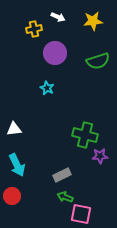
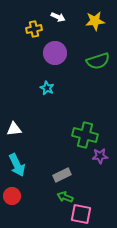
yellow star: moved 2 px right
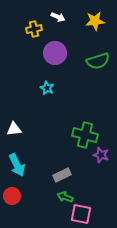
purple star: moved 1 px right, 1 px up; rotated 21 degrees clockwise
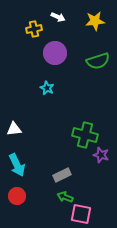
red circle: moved 5 px right
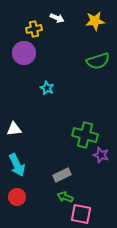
white arrow: moved 1 px left, 1 px down
purple circle: moved 31 px left
red circle: moved 1 px down
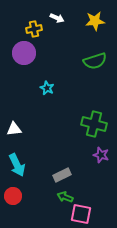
green semicircle: moved 3 px left
green cross: moved 9 px right, 11 px up
red circle: moved 4 px left, 1 px up
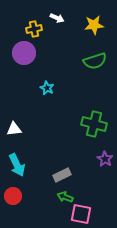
yellow star: moved 1 px left, 4 px down
purple star: moved 4 px right, 4 px down; rotated 14 degrees clockwise
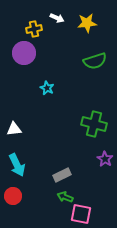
yellow star: moved 7 px left, 2 px up
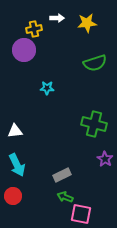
white arrow: rotated 24 degrees counterclockwise
purple circle: moved 3 px up
green semicircle: moved 2 px down
cyan star: rotated 24 degrees counterclockwise
white triangle: moved 1 px right, 2 px down
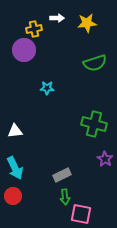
cyan arrow: moved 2 px left, 3 px down
green arrow: rotated 119 degrees counterclockwise
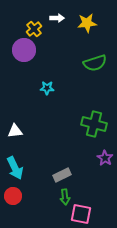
yellow cross: rotated 28 degrees counterclockwise
purple star: moved 1 px up
